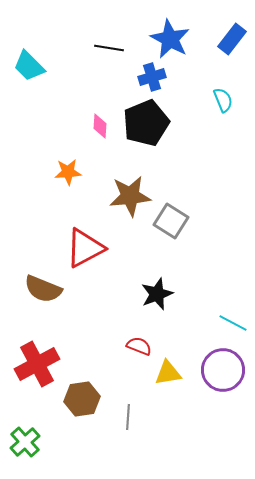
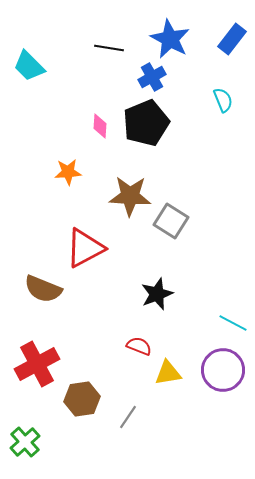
blue cross: rotated 12 degrees counterclockwise
brown star: rotated 9 degrees clockwise
gray line: rotated 30 degrees clockwise
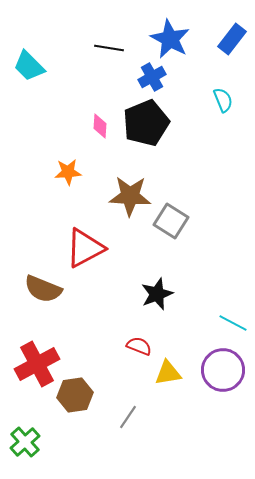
brown hexagon: moved 7 px left, 4 px up
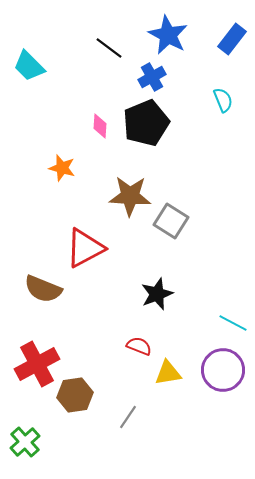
blue star: moved 2 px left, 4 px up
black line: rotated 28 degrees clockwise
orange star: moved 6 px left, 4 px up; rotated 20 degrees clockwise
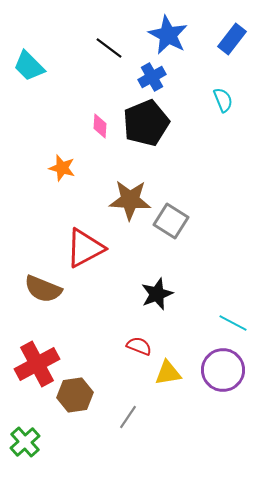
brown star: moved 4 px down
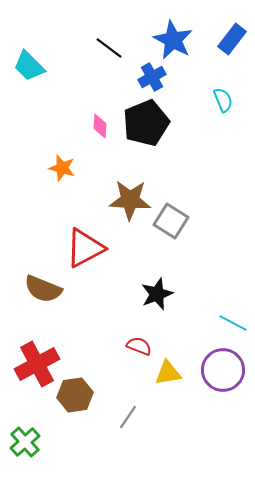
blue star: moved 5 px right, 5 px down
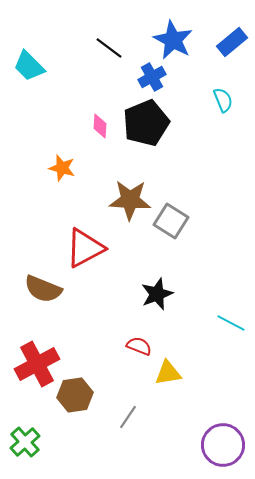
blue rectangle: moved 3 px down; rotated 12 degrees clockwise
cyan line: moved 2 px left
purple circle: moved 75 px down
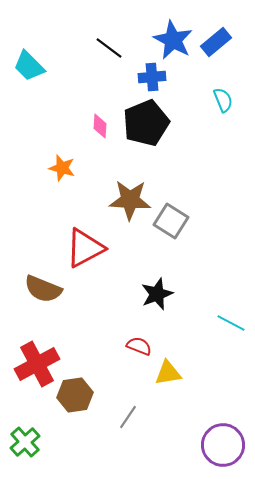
blue rectangle: moved 16 px left
blue cross: rotated 24 degrees clockwise
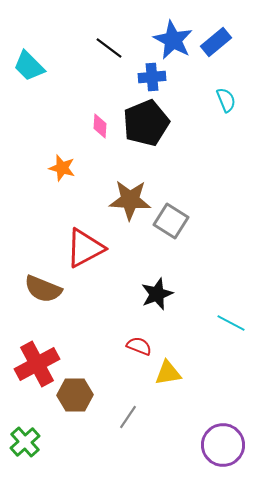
cyan semicircle: moved 3 px right
brown hexagon: rotated 8 degrees clockwise
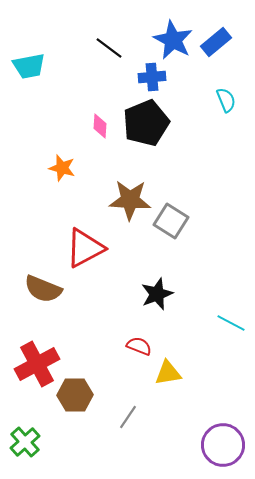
cyan trapezoid: rotated 56 degrees counterclockwise
